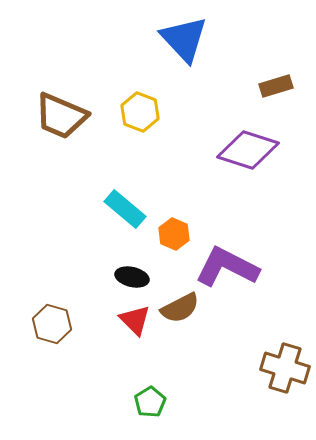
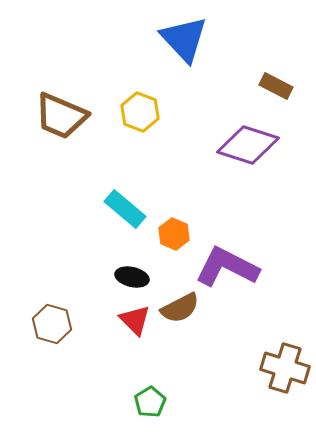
brown rectangle: rotated 44 degrees clockwise
purple diamond: moved 5 px up
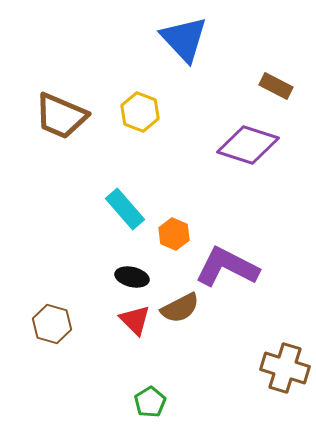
cyan rectangle: rotated 9 degrees clockwise
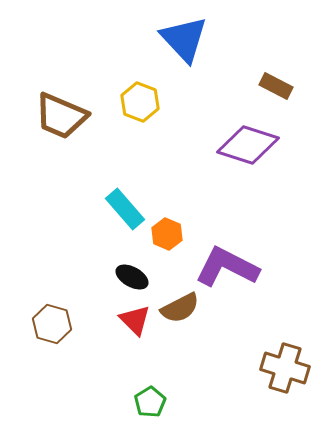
yellow hexagon: moved 10 px up
orange hexagon: moved 7 px left
black ellipse: rotated 16 degrees clockwise
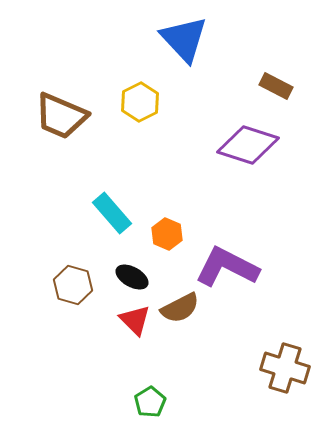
yellow hexagon: rotated 12 degrees clockwise
cyan rectangle: moved 13 px left, 4 px down
brown hexagon: moved 21 px right, 39 px up
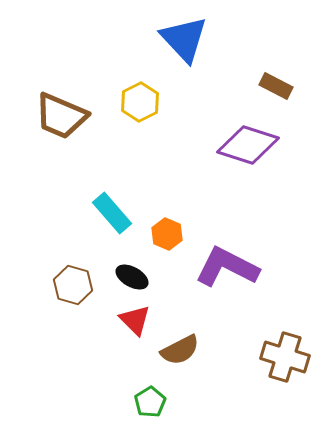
brown semicircle: moved 42 px down
brown cross: moved 11 px up
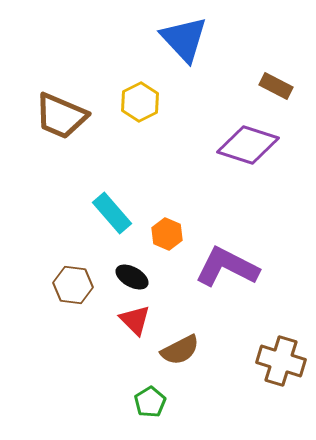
brown hexagon: rotated 9 degrees counterclockwise
brown cross: moved 4 px left, 4 px down
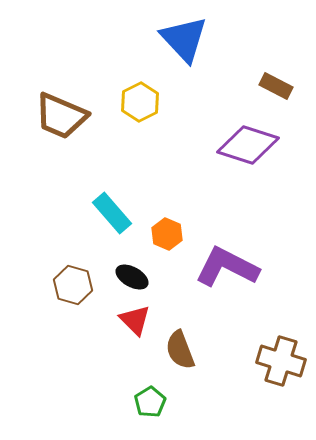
brown hexagon: rotated 9 degrees clockwise
brown semicircle: rotated 96 degrees clockwise
